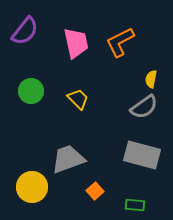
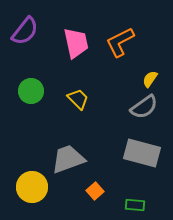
yellow semicircle: moved 1 px left; rotated 24 degrees clockwise
gray rectangle: moved 2 px up
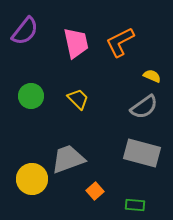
yellow semicircle: moved 2 px right, 3 px up; rotated 78 degrees clockwise
green circle: moved 5 px down
yellow circle: moved 8 px up
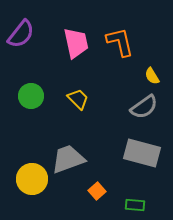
purple semicircle: moved 4 px left, 3 px down
orange L-shape: rotated 104 degrees clockwise
yellow semicircle: rotated 144 degrees counterclockwise
orange square: moved 2 px right
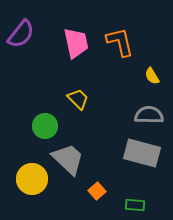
green circle: moved 14 px right, 30 px down
gray semicircle: moved 5 px right, 8 px down; rotated 144 degrees counterclockwise
gray trapezoid: rotated 63 degrees clockwise
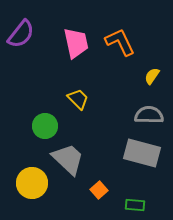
orange L-shape: rotated 12 degrees counterclockwise
yellow semicircle: rotated 66 degrees clockwise
yellow circle: moved 4 px down
orange square: moved 2 px right, 1 px up
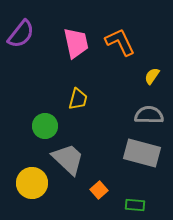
yellow trapezoid: rotated 60 degrees clockwise
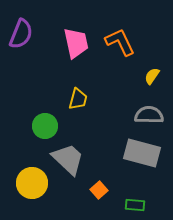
purple semicircle: rotated 16 degrees counterclockwise
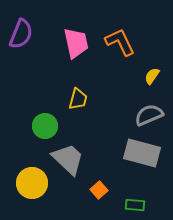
gray semicircle: rotated 24 degrees counterclockwise
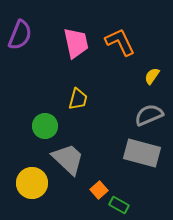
purple semicircle: moved 1 px left, 1 px down
green rectangle: moved 16 px left; rotated 24 degrees clockwise
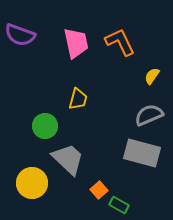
purple semicircle: rotated 88 degrees clockwise
